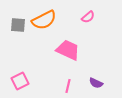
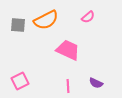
orange semicircle: moved 2 px right
pink line: rotated 16 degrees counterclockwise
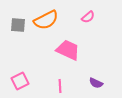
pink line: moved 8 px left
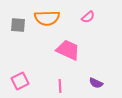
orange semicircle: moved 1 px right, 2 px up; rotated 25 degrees clockwise
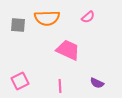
purple semicircle: moved 1 px right
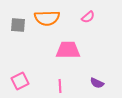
pink trapezoid: rotated 25 degrees counterclockwise
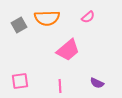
gray square: moved 1 px right; rotated 35 degrees counterclockwise
pink trapezoid: rotated 140 degrees clockwise
pink square: rotated 18 degrees clockwise
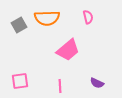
pink semicircle: rotated 64 degrees counterclockwise
